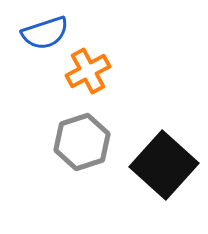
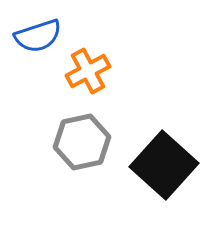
blue semicircle: moved 7 px left, 3 px down
gray hexagon: rotated 6 degrees clockwise
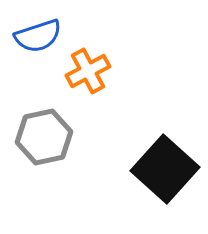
gray hexagon: moved 38 px left, 5 px up
black square: moved 1 px right, 4 px down
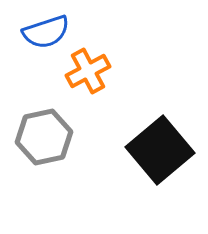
blue semicircle: moved 8 px right, 4 px up
black square: moved 5 px left, 19 px up; rotated 8 degrees clockwise
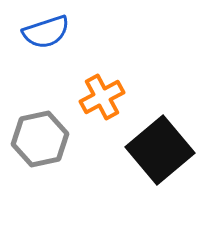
orange cross: moved 14 px right, 26 px down
gray hexagon: moved 4 px left, 2 px down
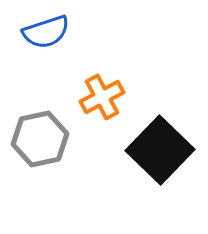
black square: rotated 6 degrees counterclockwise
